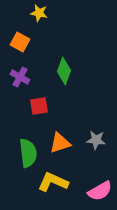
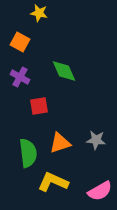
green diamond: rotated 44 degrees counterclockwise
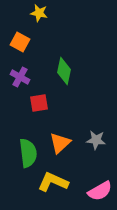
green diamond: rotated 36 degrees clockwise
red square: moved 3 px up
orange triangle: rotated 25 degrees counterclockwise
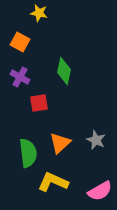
gray star: rotated 18 degrees clockwise
